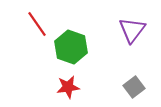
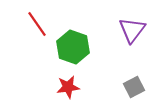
green hexagon: moved 2 px right
gray square: rotated 10 degrees clockwise
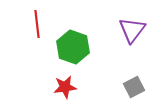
red line: rotated 28 degrees clockwise
red star: moved 3 px left
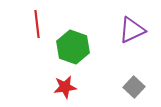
purple triangle: rotated 28 degrees clockwise
gray square: rotated 20 degrees counterclockwise
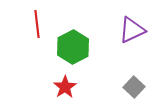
green hexagon: rotated 12 degrees clockwise
red star: rotated 25 degrees counterclockwise
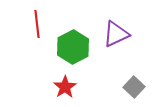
purple triangle: moved 16 px left, 4 px down
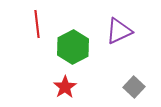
purple triangle: moved 3 px right, 3 px up
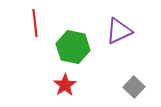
red line: moved 2 px left, 1 px up
green hexagon: rotated 20 degrees counterclockwise
red star: moved 2 px up
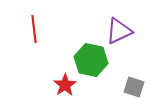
red line: moved 1 px left, 6 px down
green hexagon: moved 18 px right, 13 px down
gray square: rotated 25 degrees counterclockwise
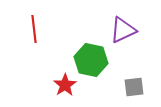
purple triangle: moved 4 px right, 1 px up
gray square: rotated 25 degrees counterclockwise
